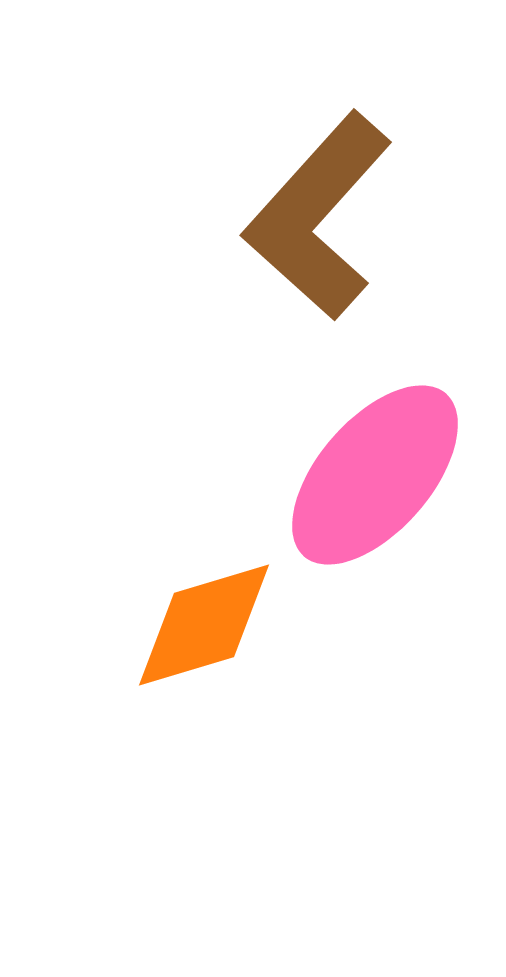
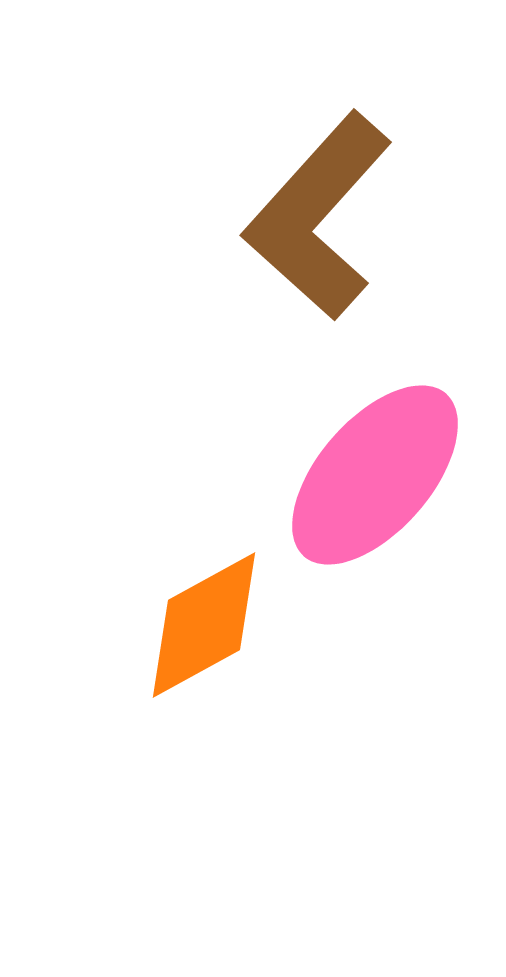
orange diamond: rotated 12 degrees counterclockwise
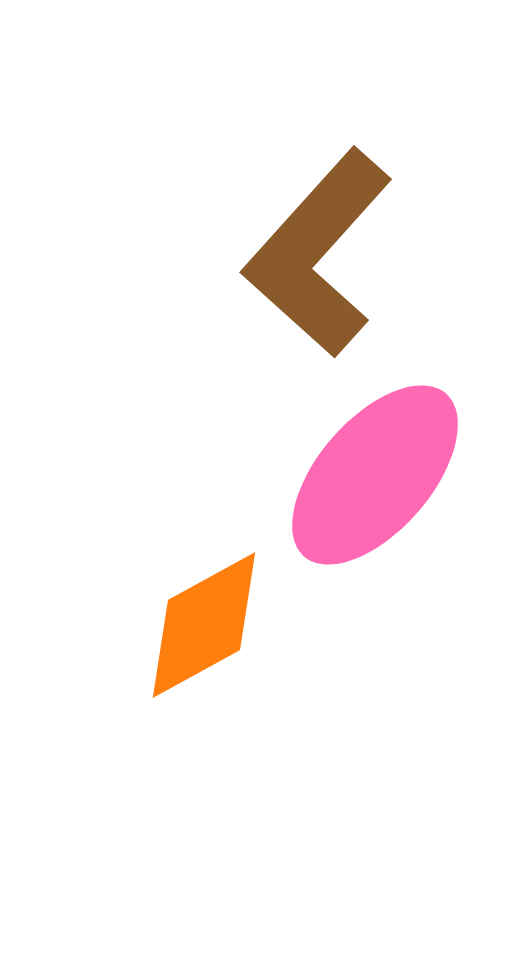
brown L-shape: moved 37 px down
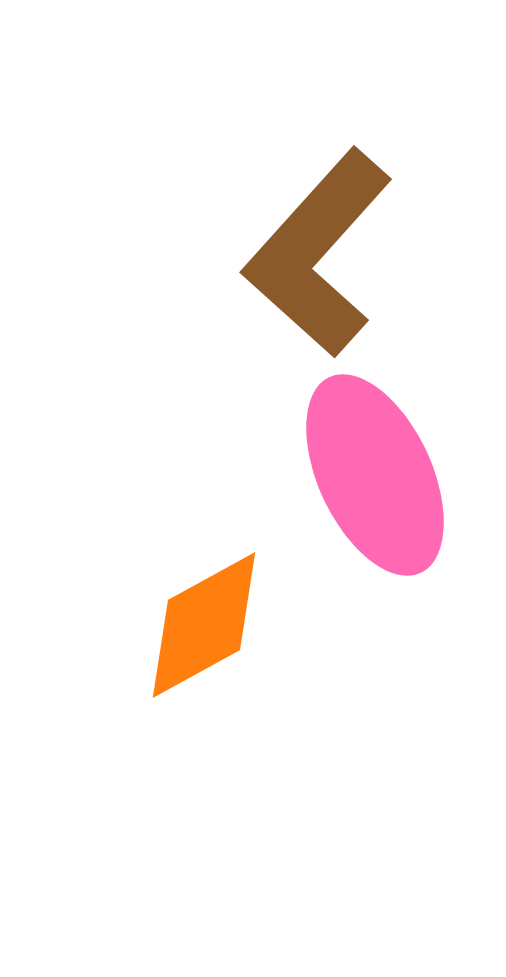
pink ellipse: rotated 66 degrees counterclockwise
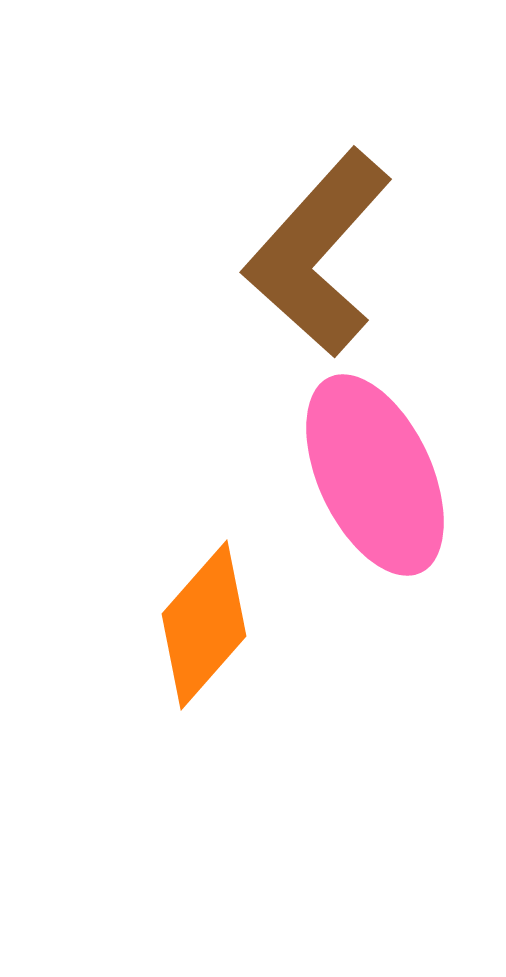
orange diamond: rotated 20 degrees counterclockwise
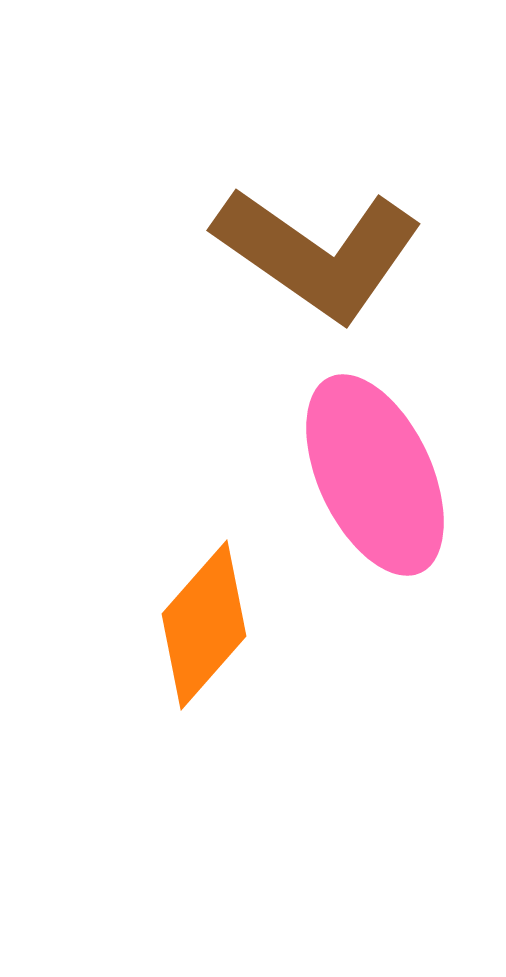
brown L-shape: rotated 97 degrees counterclockwise
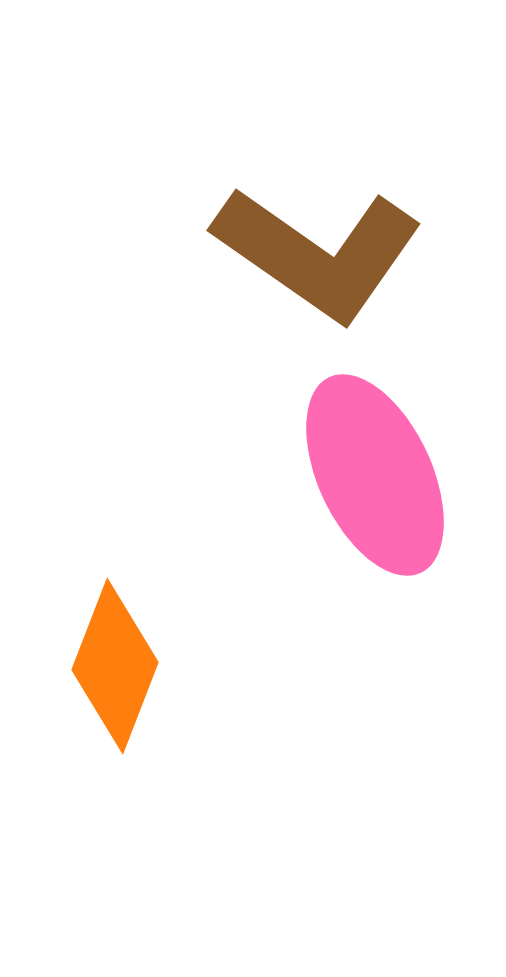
orange diamond: moved 89 px left, 41 px down; rotated 20 degrees counterclockwise
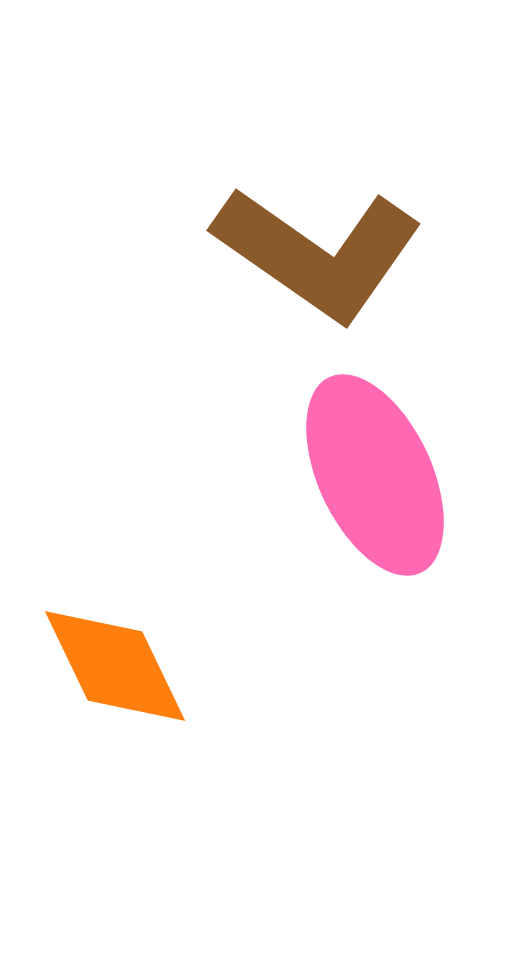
orange diamond: rotated 47 degrees counterclockwise
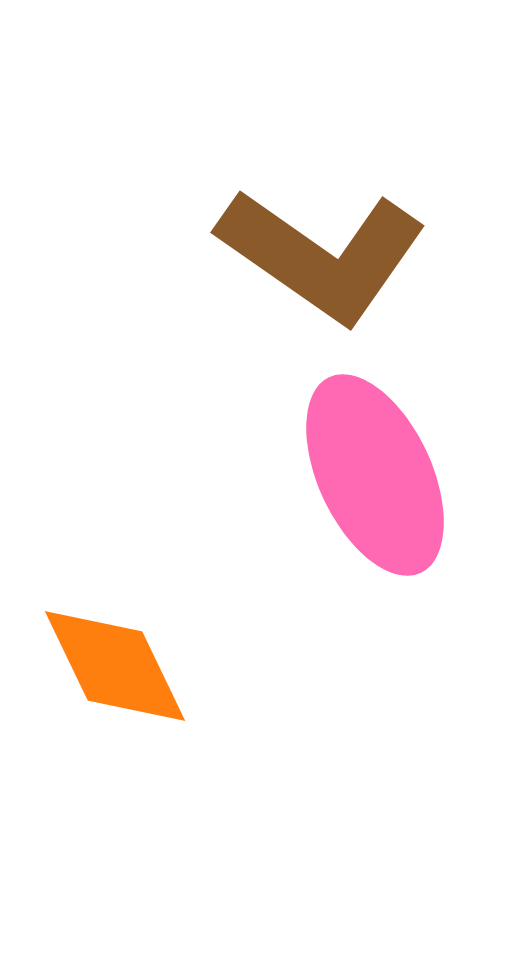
brown L-shape: moved 4 px right, 2 px down
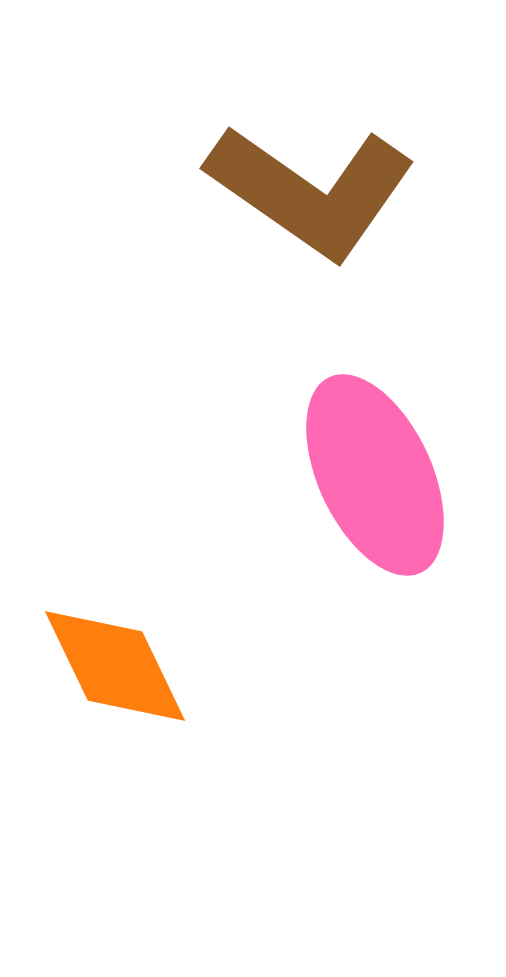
brown L-shape: moved 11 px left, 64 px up
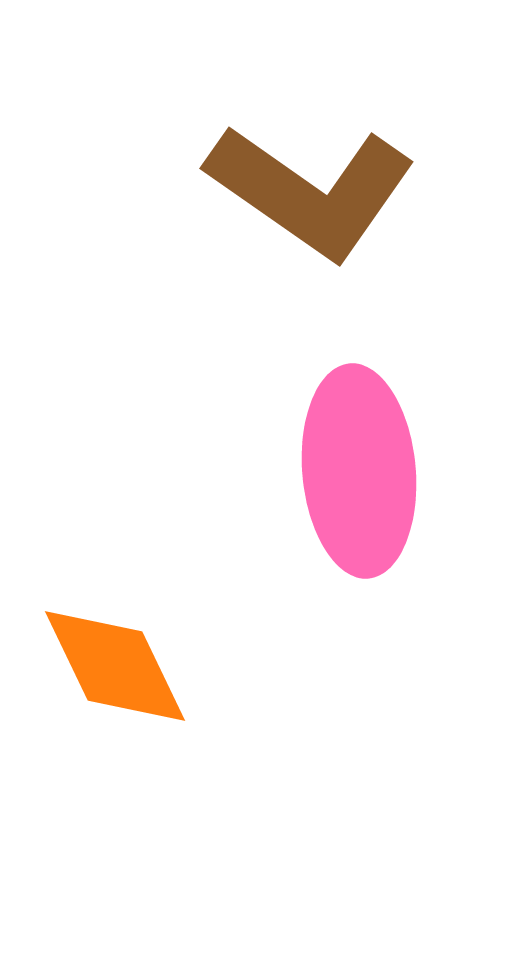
pink ellipse: moved 16 px left, 4 px up; rotated 20 degrees clockwise
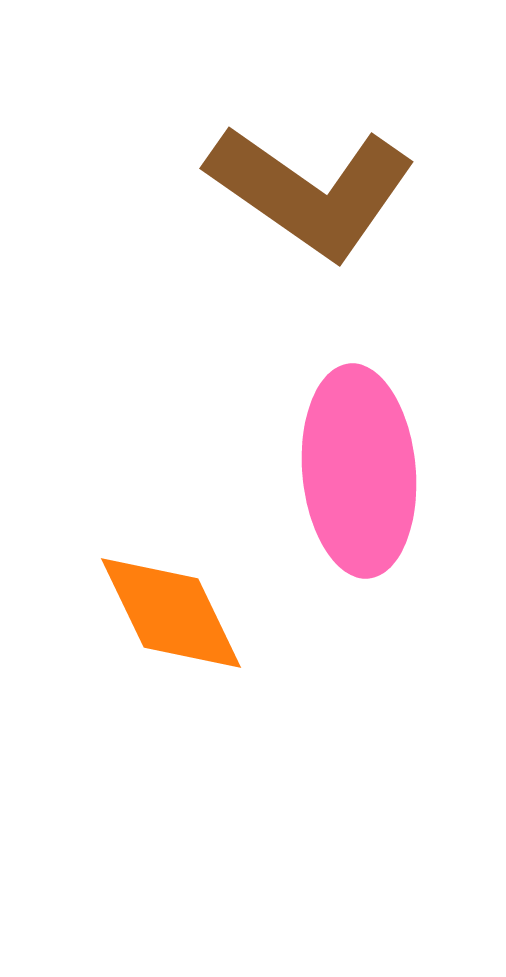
orange diamond: moved 56 px right, 53 px up
